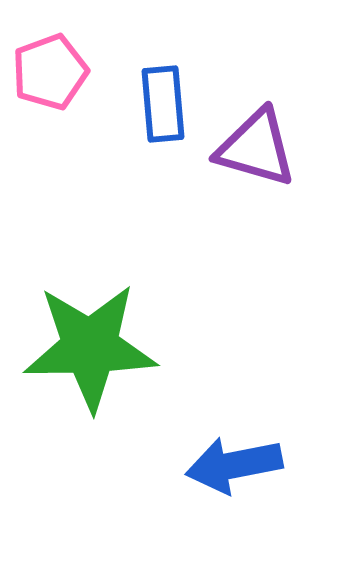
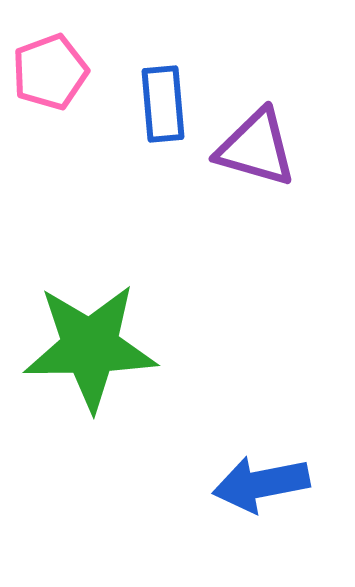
blue arrow: moved 27 px right, 19 px down
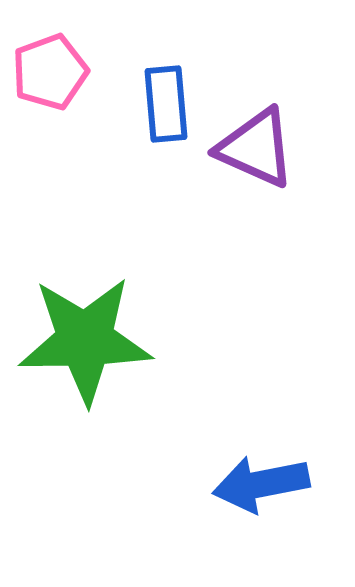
blue rectangle: moved 3 px right
purple triangle: rotated 8 degrees clockwise
green star: moved 5 px left, 7 px up
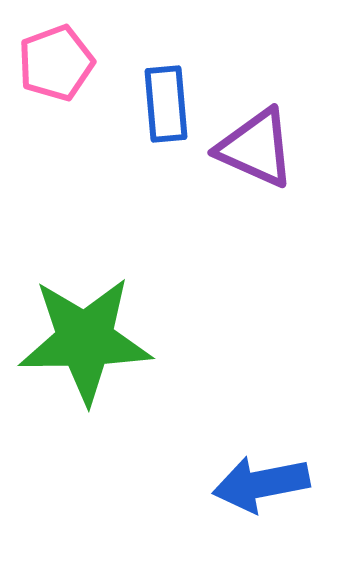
pink pentagon: moved 6 px right, 9 px up
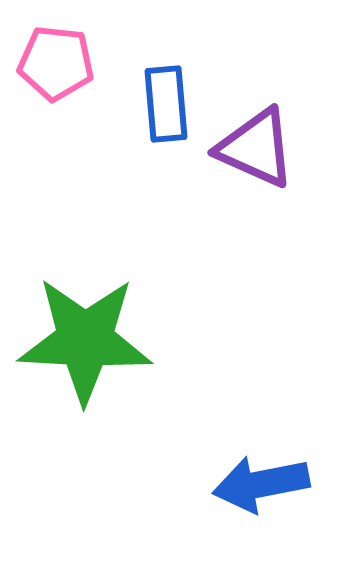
pink pentagon: rotated 26 degrees clockwise
green star: rotated 4 degrees clockwise
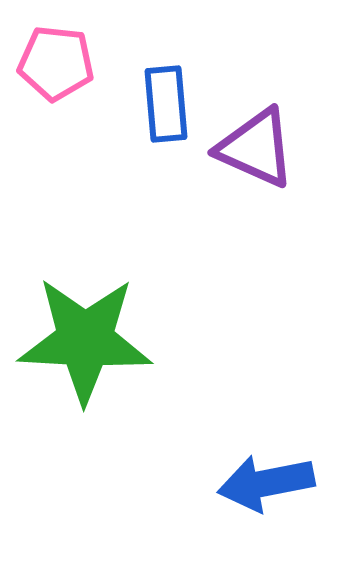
blue arrow: moved 5 px right, 1 px up
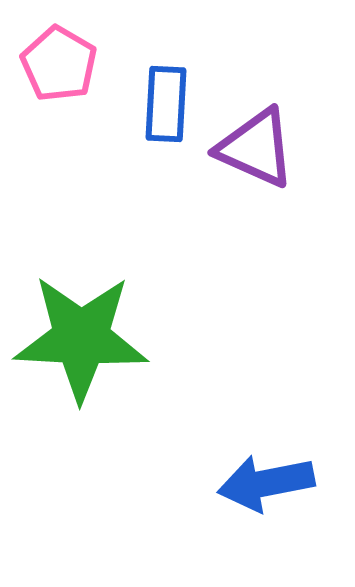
pink pentagon: moved 3 px right, 1 px down; rotated 24 degrees clockwise
blue rectangle: rotated 8 degrees clockwise
green star: moved 4 px left, 2 px up
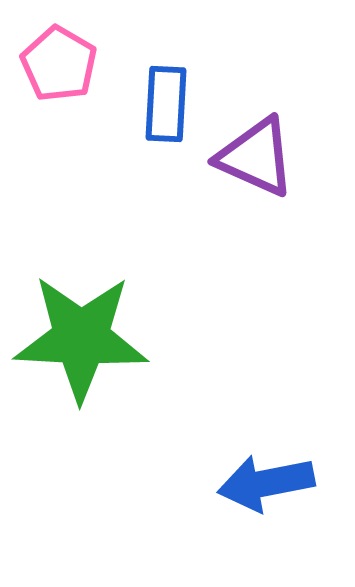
purple triangle: moved 9 px down
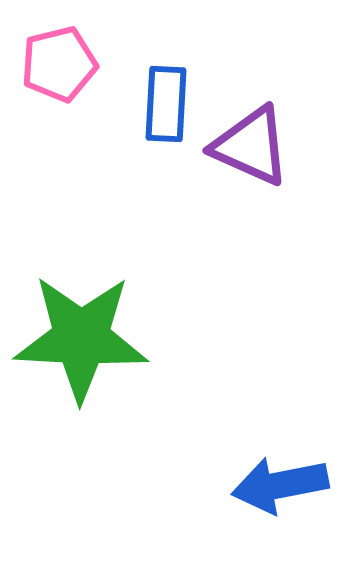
pink pentagon: rotated 28 degrees clockwise
purple triangle: moved 5 px left, 11 px up
blue arrow: moved 14 px right, 2 px down
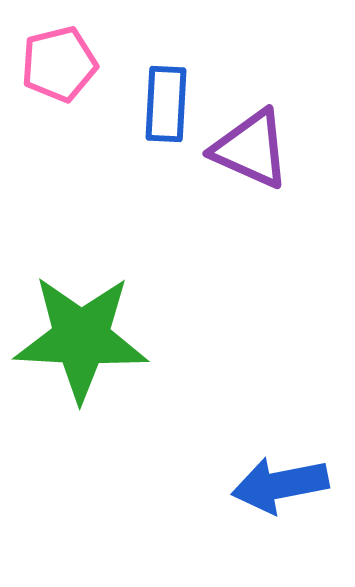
purple triangle: moved 3 px down
